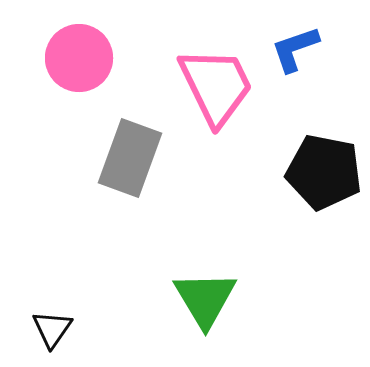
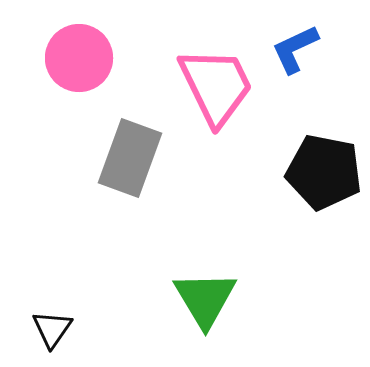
blue L-shape: rotated 6 degrees counterclockwise
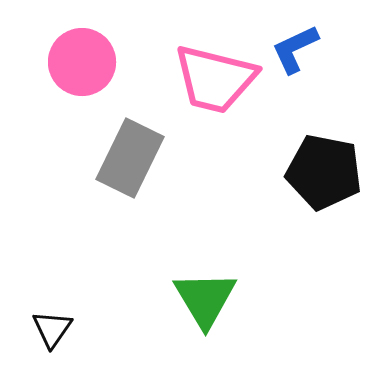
pink circle: moved 3 px right, 4 px down
pink trapezoid: moved 1 px left, 7 px up; rotated 130 degrees clockwise
gray rectangle: rotated 6 degrees clockwise
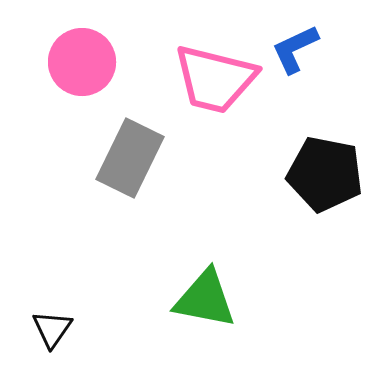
black pentagon: moved 1 px right, 2 px down
green triangle: rotated 48 degrees counterclockwise
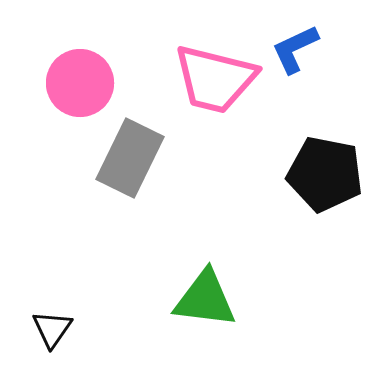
pink circle: moved 2 px left, 21 px down
green triangle: rotated 4 degrees counterclockwise
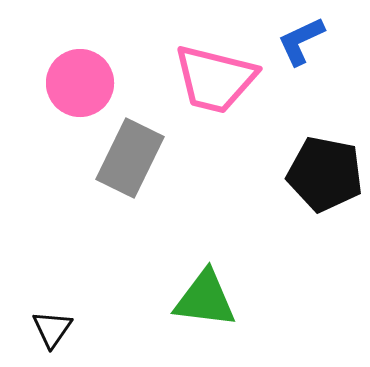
blue L-shape: moved 6 px right, 8 px up
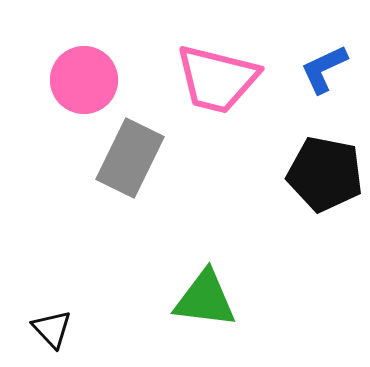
blue L-shape: moved 23 px right, 28 px down
pink trapezoid: moved 2 px right
pink circle: moved 4 px right, 3 px up
black triangle: rotated 18 degrees counterclockwise
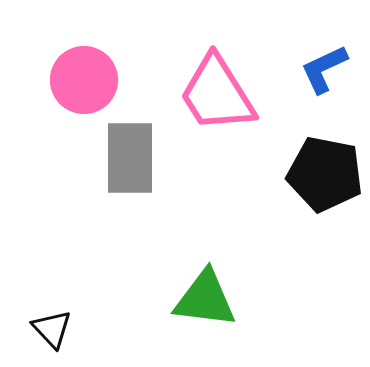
pink trapezoid: moved 15 px down; rotated 44 degrees clockwise
gray rectangle: rotated 26 degrees counterclockwise
